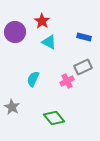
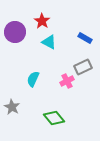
blue rectangle: moved 1 px right, 1 px down; rotated 16 degrees clockwise
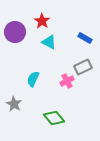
gray star: moved 2 px right, 3 px up
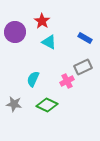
gray star: rotated 21 degrees counterclockwise
green diamond: moved 7 px left, 13 px up; rotated 25 degrees counterclockwise
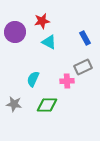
red star: rotated 28 degrees clockwise
blue rectangle: rotated 32 degrees clockwise
pink cross: rotated 24 degrees clockwise
green diamond: rotated 25 degrees counterclockwise
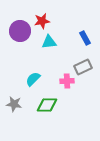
purple circle: moved 5 px right, 1 px up
cyan triangle: rotated 35 degrees counterclockwise
cyan semicircle: rotated 21 degrees clockwise
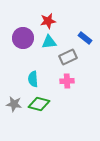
red star: moved 6 px right
purple circle: moved 3 px right, 7 px down
blue rectangle: rotated 24 degrees counterclockwise
gray rectangle: moved 15 px left, 10 px up
cyan semicircle: rotated 49 degrees counterclockwise
green diamond: moved 8 px left, 1 px up; rotated 15 degrees clockwise
